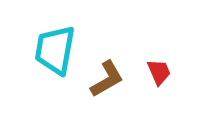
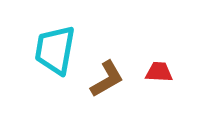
red trapezoid: rotated 64 degrees counterclockwise
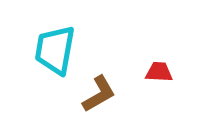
brown L-shape: moved 8 px left, 15 px down
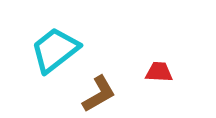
cyan trapezoid: rotated 42 degrees clockwise
